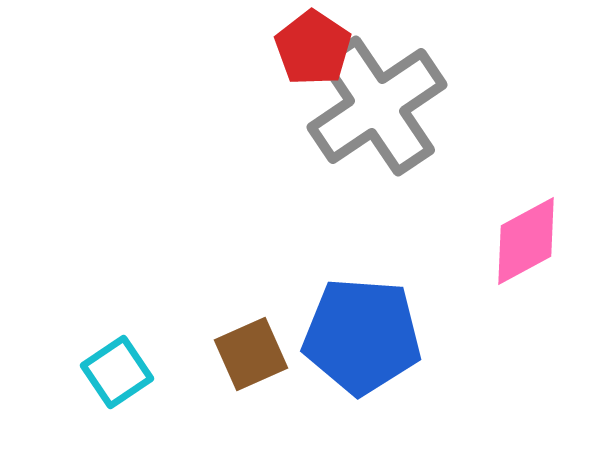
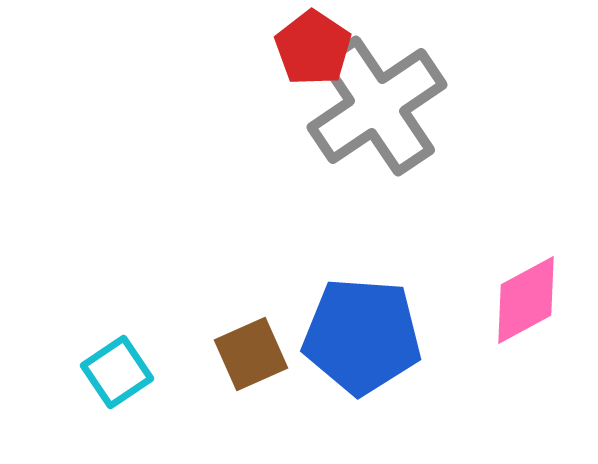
pink diamond: moved 59 px down
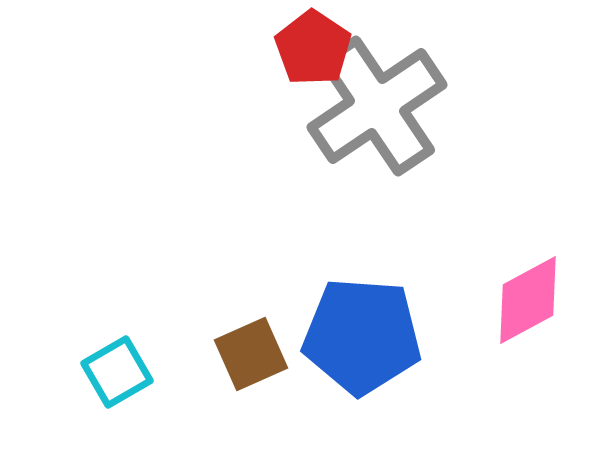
pink diamond: moved 2 px right
cyan square: rotated 4 degrees clockwise
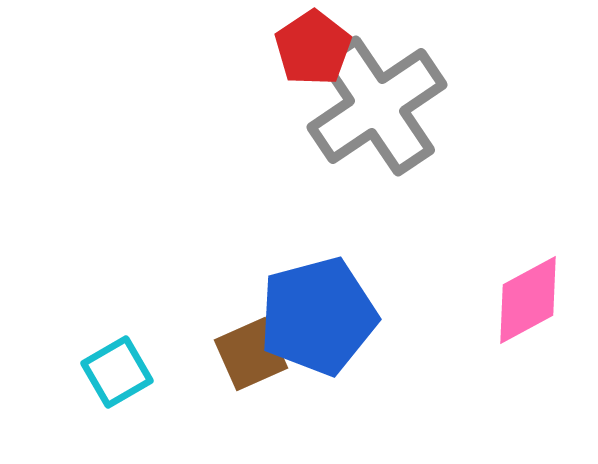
red pentagon: rotated 4 degrees clockwise
blue pentagon: moved 44 px left, 20 px up; rotated 19 degrees counterclockwise
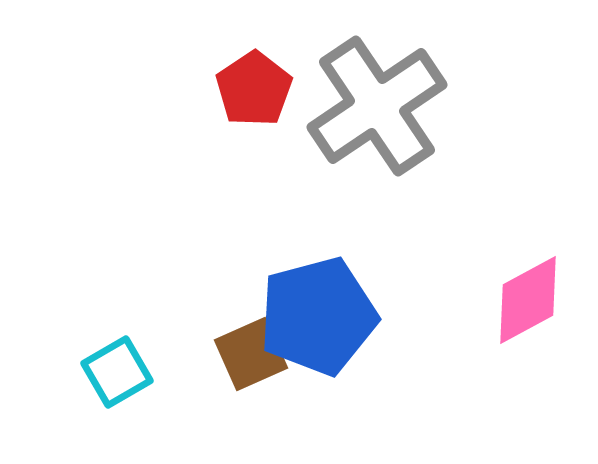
red pentagon: moved 59 px left, 41 px down
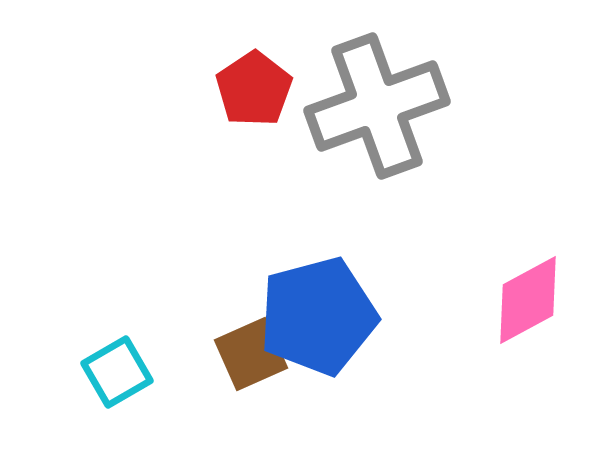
gray cross: rotated 14 degrees clockwise
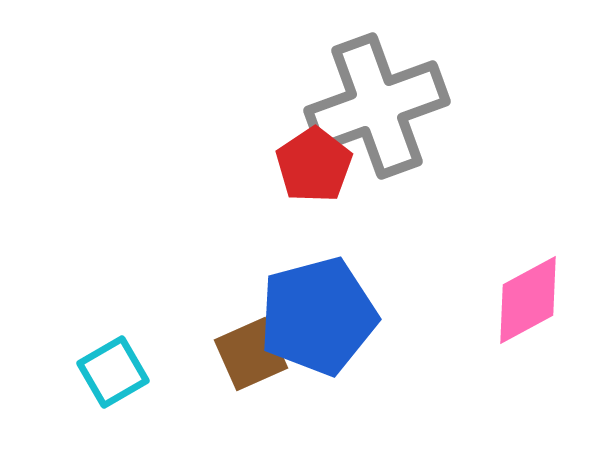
red pentagon: moved 60 px right, 76 px down
cyan square: moved 4 px left
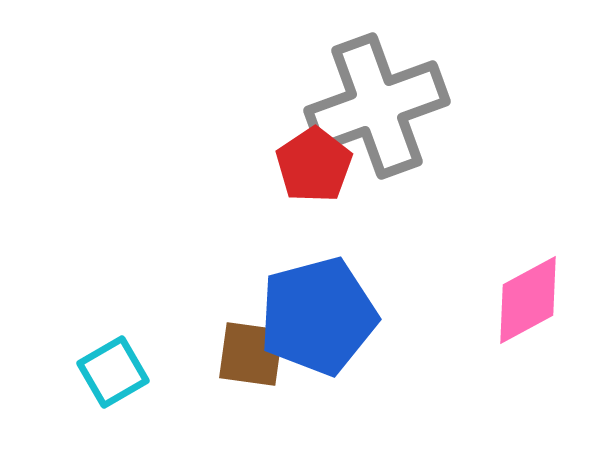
brown square: rotated 32 degrees clockwise
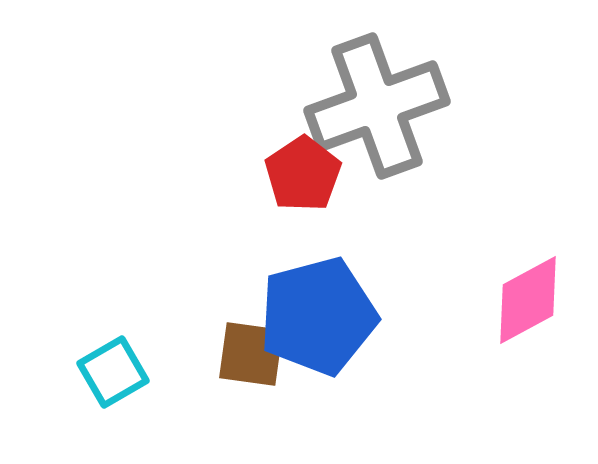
red pentagon: moved 11 px left, 9 px down
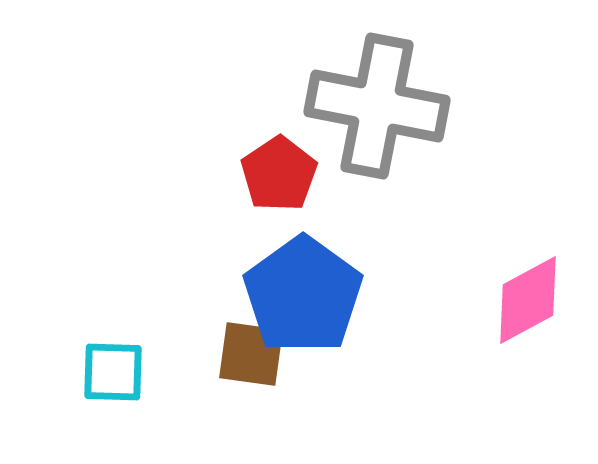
gray cross: rotated 31 degrees clockwise
red pentagon: moved 24 px left
blue pentagon: moved 15 px left, 21 px up; rotated 21 degrees counterclockwise
cyan square: rotated 32 degrees clockwise
